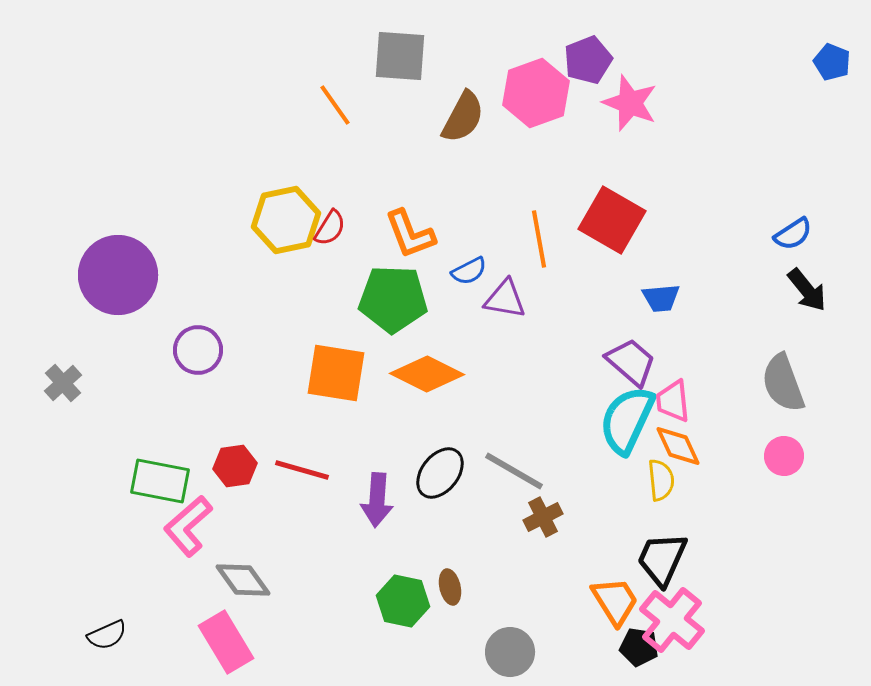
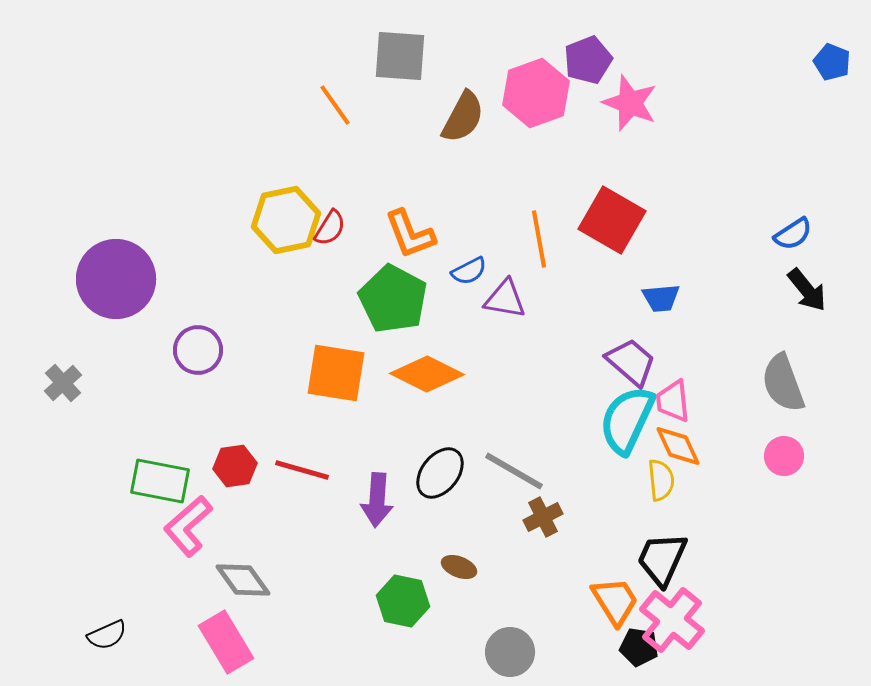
purple circle at (118, 275): moved 2 px left, 4 px down
green pentagon at (393, 299): rotated 26 degrees clockwise
brown ellipse at (450, 587): moved 9 px right, 20 px up; rotated 56 degrees counterclockwise
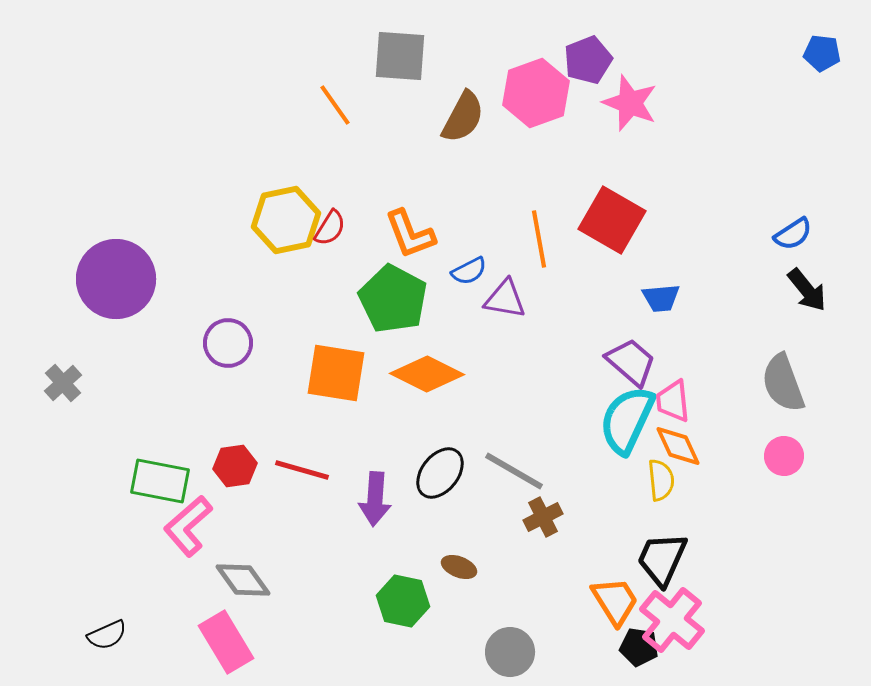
blue pentagon at (832, 62): moved 10 px left, 9 px up; rotated 15 degrees counterclockwise
purple circle at (198, 350): moved 30 px right, 7 px up
purple arrow at (377, 500): moved 2 px left, 1 px up
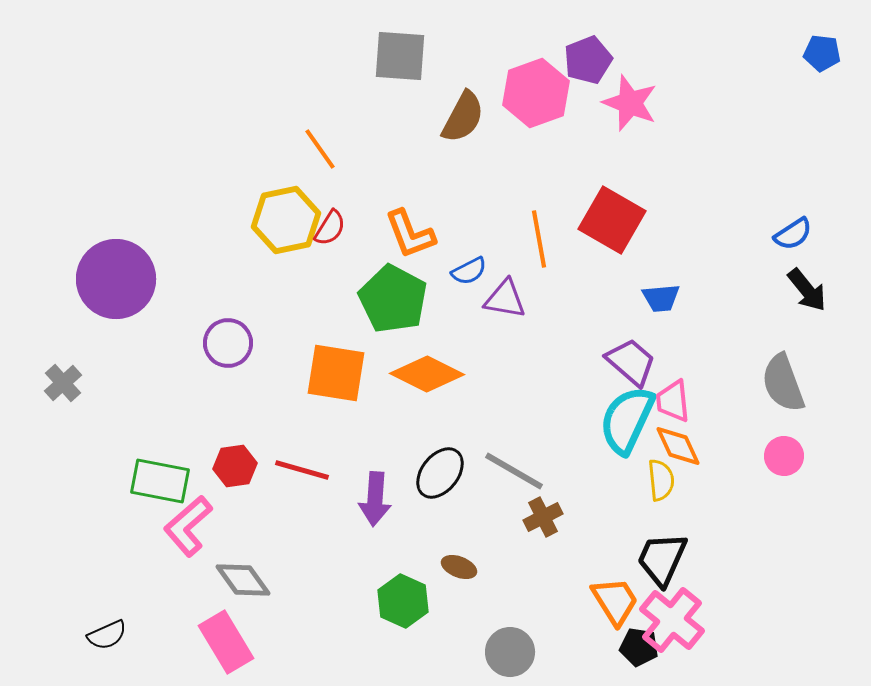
orange line at (335, 105): moved 15 px left, 44 px down
green hexagon at (403, 601): rotated 12 degrees clockwise
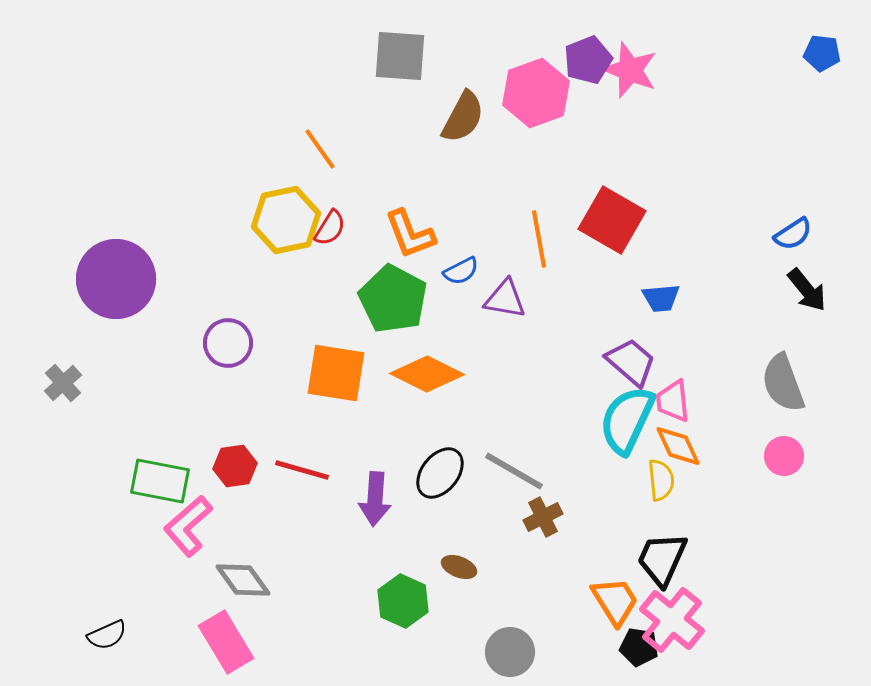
pink star at (630, 103): moved 33 px up
blue semicircle at (469, 271): moved 8 px left
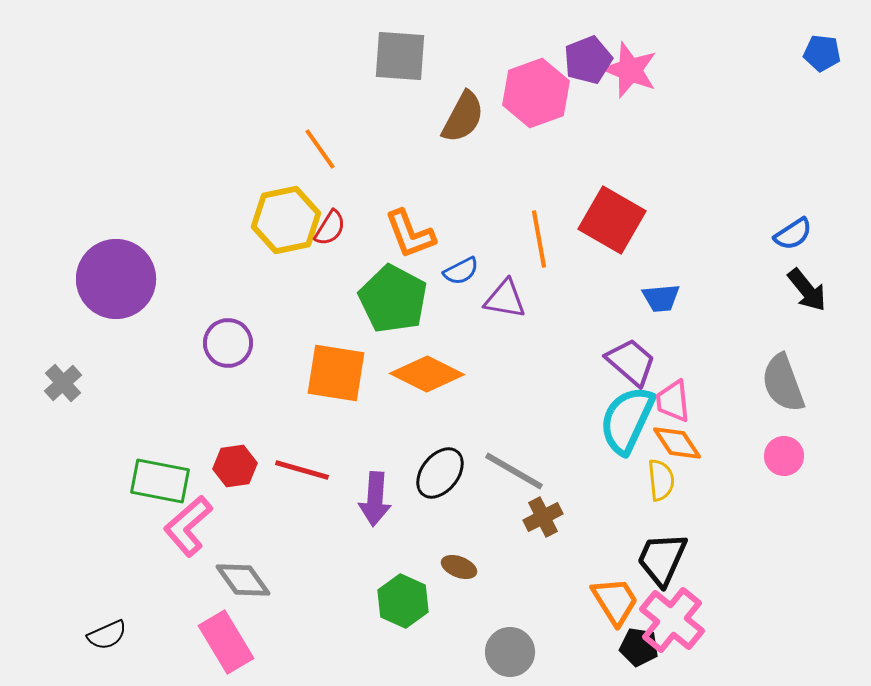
orange diamond at (678, 446): moved 1 px left, 3 px up; rotated 9 degrees counterclockwise
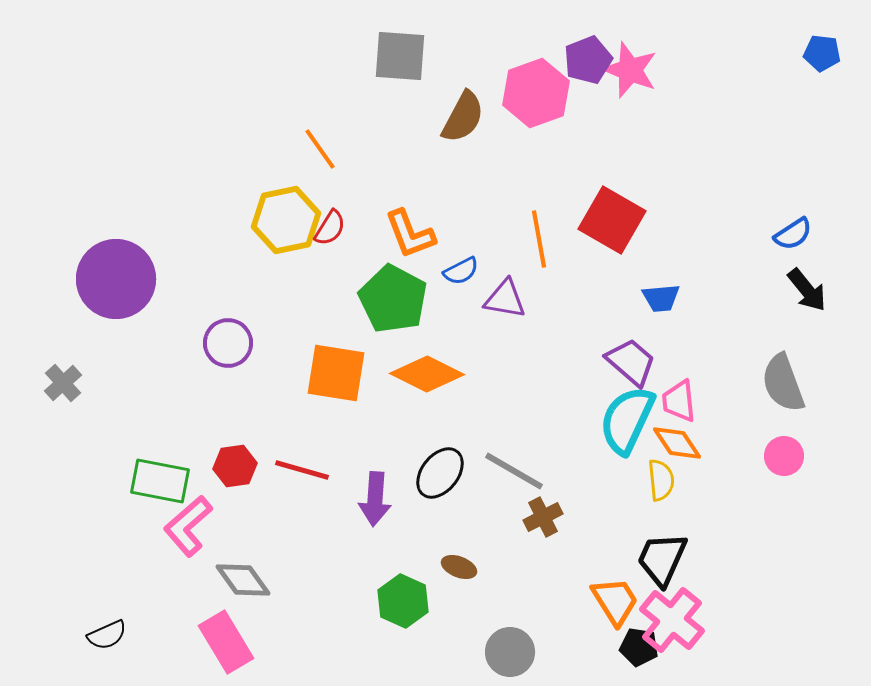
pink trapezoid at (673, 401): moved 6 px right
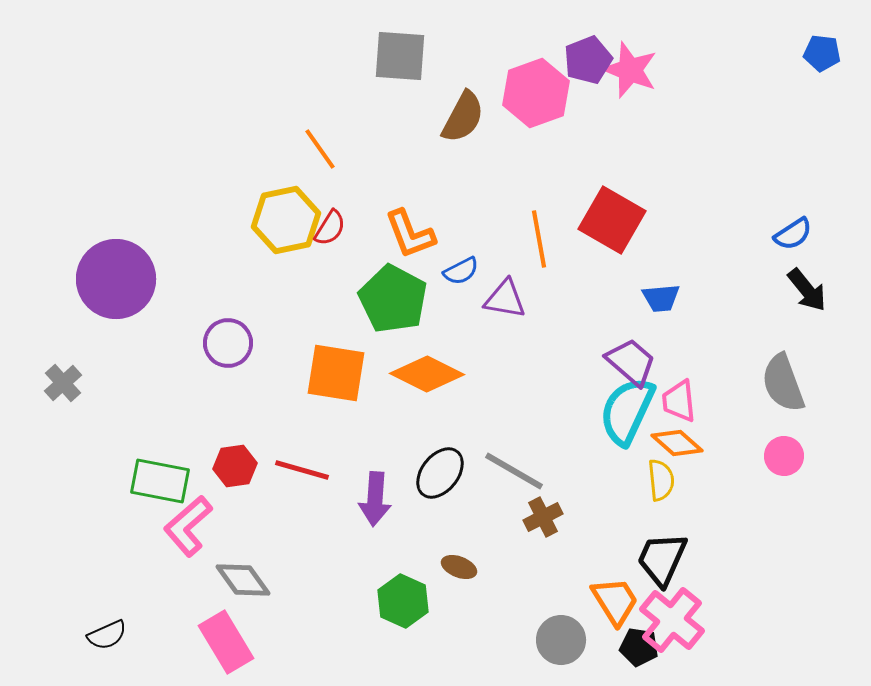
cyan semicircle at (627, 420): moved 9 px up
orange diamond at (677, 443): rotated 15 degrees counterclockwise
gray circle at (510, 652): moved 51 px right, 12 px up
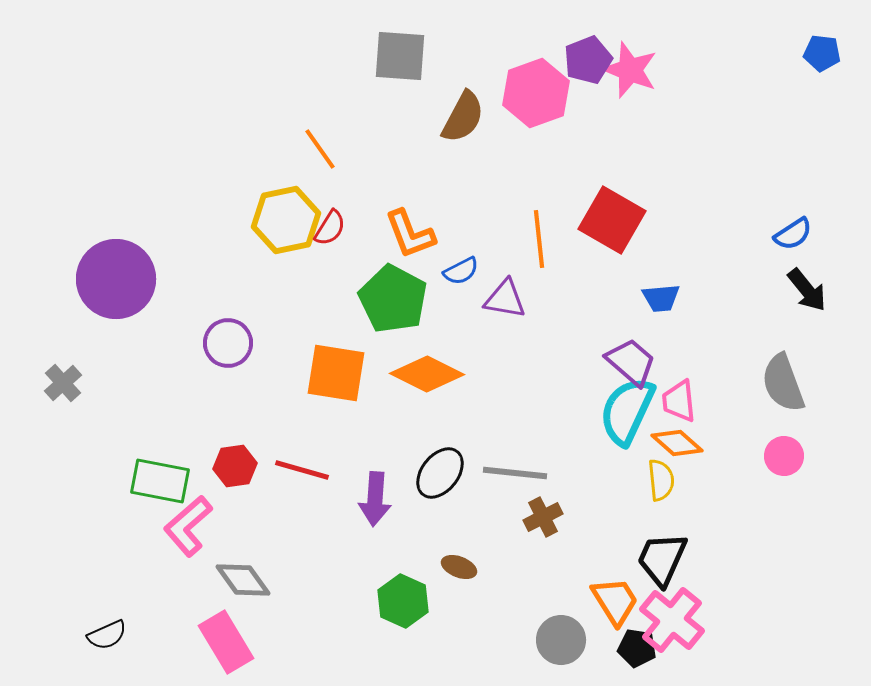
orange line at (539, 239): rotated 4 degrees clockwise
gray line at (514, 471): moved 1 px right, 2 px down; rotated 24 degrees counterclockwise
black pentagon at (639, 647): moved 2 px left, 1 px down
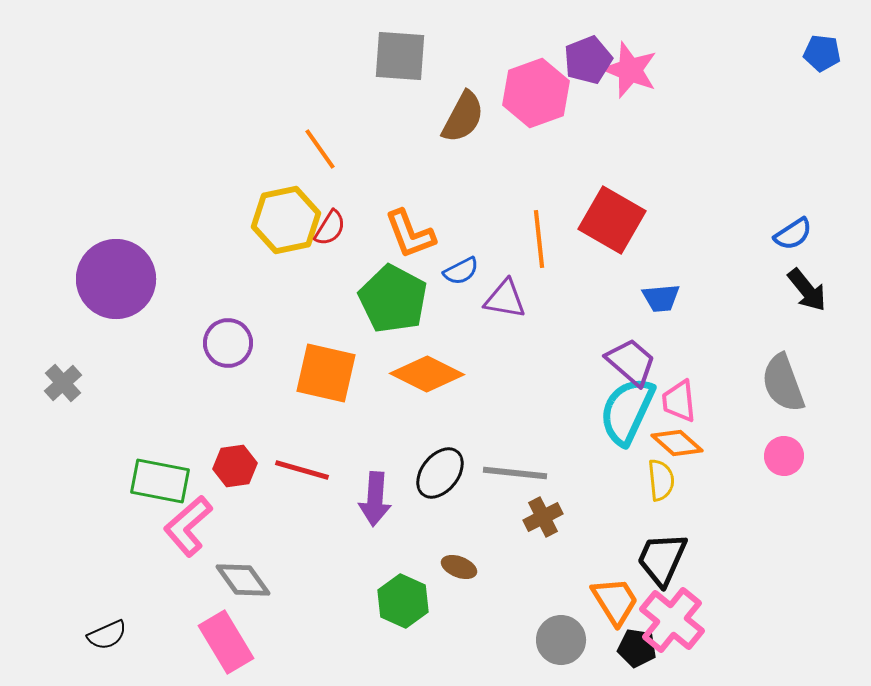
orange square at (336, 373): moved 10 px left; rotated 4 degrees clockwise
